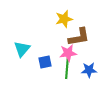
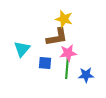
yellow star: rotated 30 degrees clockwise
brown L-shape: moved 22 px left
blue square: moved 1 px down; rotated 16 degrees clockwise
blue star: moved 3 px left, 5 px down
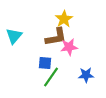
yellow star: rotated 24 degrees clockwise
brown L-shape: moved 1 px left
cyan triangle: moved 8 px left, 13 px up
pink star: moved 1 px right, 6 px up
green line: moved 16 px left, 9 px down; rotated 30 degrees clockwise
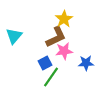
brown L-shape: rotated 15 degrees counterclockwise
pink star: moved 5 px left, 4 px down
blue square: rotated 32 degrees counterclockwise
blue star: moved 12 px up
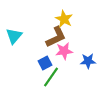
yellow star: rotated 12 degrees counterclockwise
blue star: moved 2 px right, 2 px up
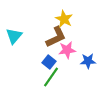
pink star: moved 3 px right, 1 px up
blue square: moved 4 px right, 1 px up; rotated 24 degrees counterclockwise
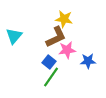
yellow star: rotated 18 degrees counterclockwise
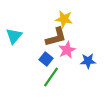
brown L-shape: rotated 10 degrees clockwise
pink star: rotated 18 degrees counterclockwise
blue square: moved 3 px left, 3 px up
